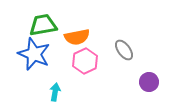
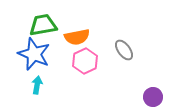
purple circle: moved 4 px right, 15 px down
cyan arrow: moved 18 px left, 7 px up
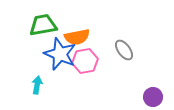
blue star: moved 26 px right
pink hexagon: rotated 15 degrees clockwise
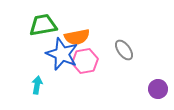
blue star: moved 2 px right
purple circle: moved 5 px right, 8 px up
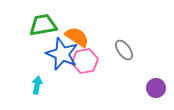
orange semicircle: rotated 135 degrees counterclockwise
purple circle: moved 2 px left, 1 px up
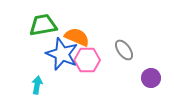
orange semicircle: rotated 10 degrees counterclockwise
pink hexagon: moved 2 px right, 1 px up; rotated 10 degrees clockwise
purple circle: moved 5 px left, 10 px up
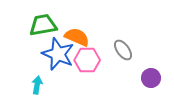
gray ellipse: moved 1 px left
blue star: moved 4 px left
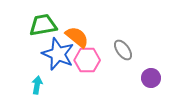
orange semicircle: rotated 15 degrees clockwise
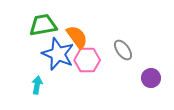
orange semicircle: rotated 15 degrees clockwise
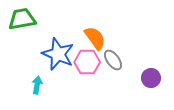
green trapezoid: moved 21 px left, 6 px up
orange semicircle: moved 18 px right, 1 px down
gray ellipse: moved 10 px left, 10 px down
pink hexagon: moved 2 px down
